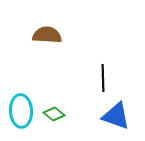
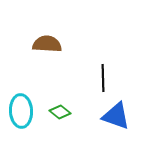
brown semicircle: moved 9 px down
green diamond: moved 6 px right, 2 px up
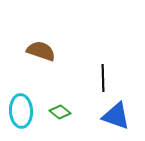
brown semicircle: moved 6 px left, 7 px down; rotated 16 degrees clockwise
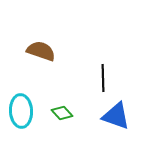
green diamond: moved 2 px right, 1 px down; rotated 10 degrees clockwise
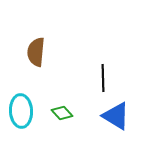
brown semicircle: moved 5 px left, 1 px down; rotated 104 degrees counterclockwise
blue triangle: rotated 12 degrees clockwise
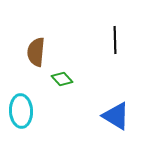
black line: moved 12 px right, 38 px up
green diamond: moved 34 px up
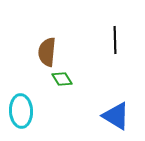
brown semicircle: moved 11 px right
green diamond: rotated 10 degrees clockwise
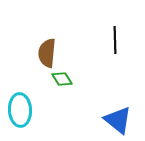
brown semicircle: moved 1 px down
cyan ellipse: moved 1 px left, 1 px up
blue triangle: moved 2 px right, 4 px down; rotated 8 degrees clockwise
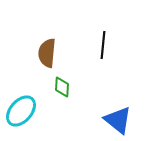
black line: moved 12 px left, 5 px down; rotated 8 degrees clockwise
green diamond: moved 8 px down; rotated 35 degrees clockwise
cyan ellipse: moved 1 px right, 1 px down; rotated 44 degrees clockwise
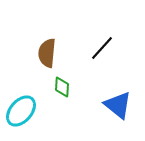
black line: moved 1 px left, 3 px down; rotated 36 degrees clockwise
blue triangle: moved 15 px up
